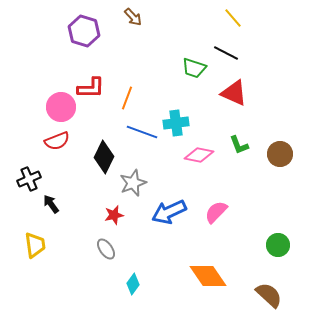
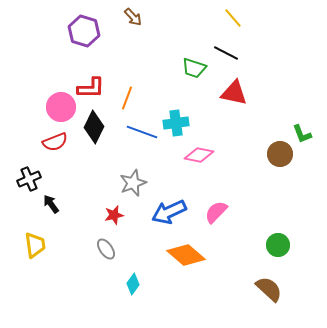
red triangle: rotated 12 degrees counterclockwise
red semicircle: moved 2 px left, 1 px down
green L-shape: moved 63 px right, 11 px up
black diamond: moved 10 px left, 30 px up
orange diamond: moved 22 px left, 21 px up; rotated 15 degrees counterclockwise
brown semicircle: moved 6 px up
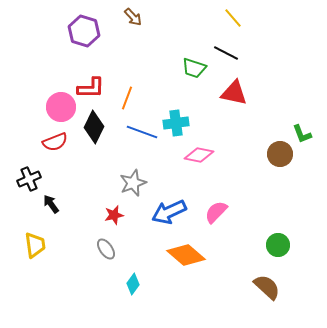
brown semicircle: moved 2 px left, 2 px up
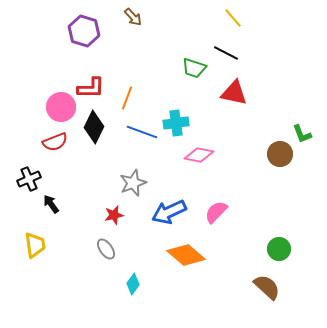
green circle: moved 1 px right, 4 px down
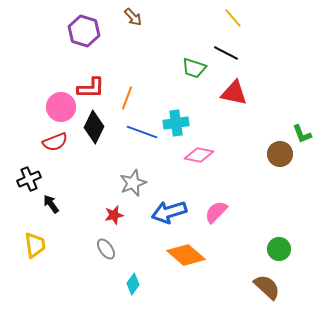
blue arrow: rotated 8 degrees clockwise
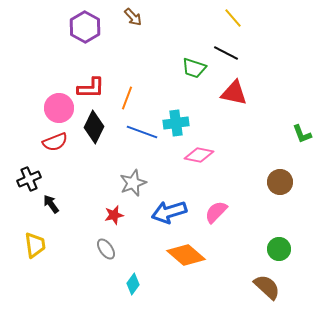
purple hexagon: moved 1 px right, 4 px up; rotated 12 degrees clockwise
pink circle: moved 2 px left, 1 px down
brown circle: moved 28 px down
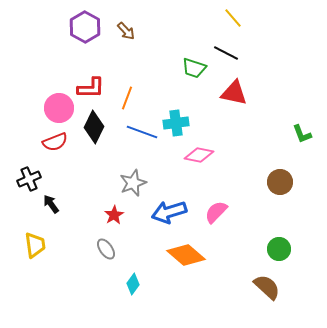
brown arrow: moved 7 px left, 14 px down
red star: rotated 18 degrees counterclockwise
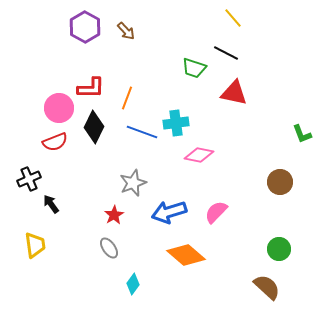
gray ellipse: moved 3 px right, 1 px up
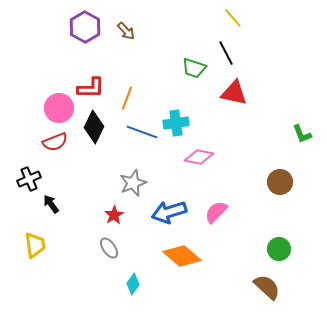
black line: rotated 35 degrees clockwise
pink diamond: moved 2 px down
orange diamond: moved 4 px left, 1 px down
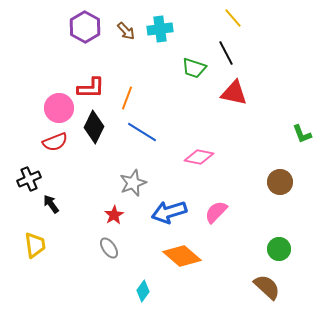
cyan cross: moved 16 px left, 94 px up
blue line: rotated 12 degrees clockwise
cyan diamond: moved 10 px right, 7 px down
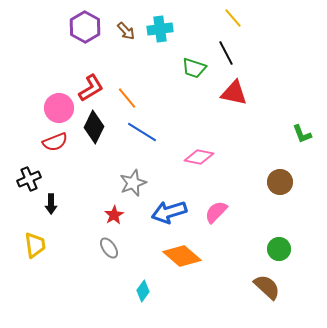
red L-shape: rotated 32 degrees counterclockwise
orange line: rotated 60 degrees counterclockwise
black arrow: rotated 144 degrees counterclockwise
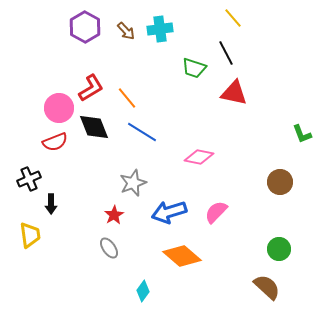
black diamond: rotated 48 degrees counterclockwise
yellow trapezoid: moved 5 px left, 10 px up
